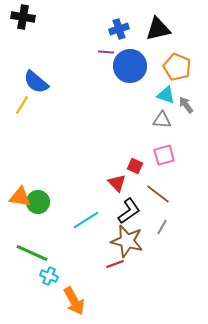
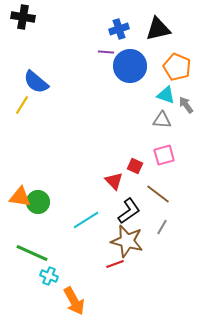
red triangle: moved 3 px left, 2 px up
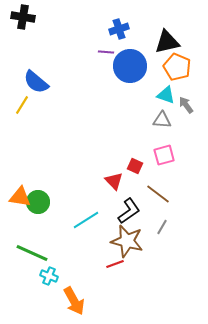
black triangle: moved 9 px right, 13 px down
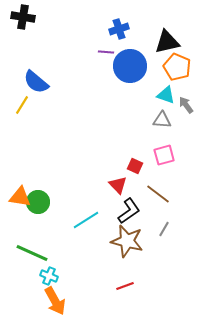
red triangle: moved 4 px right, 4 px down
gray line: moved 2 px right, 2 px down
red line: moved 10 px right, 22 px down
orange arrow: moved 19 px left
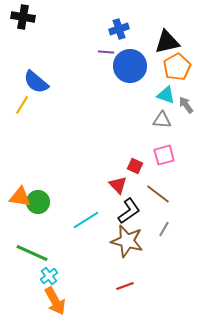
orange pentagon: rotated 20 degrees clockwise
cyan cross: rotated 30 degrees clockwise
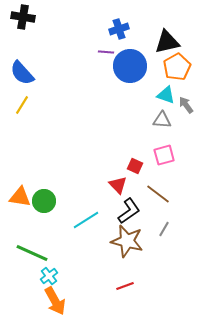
blue semicircle: moved 14 px left, 9 px up; rotated 8 degrees clockwise
green circle: moved 6 px right, 1 px up
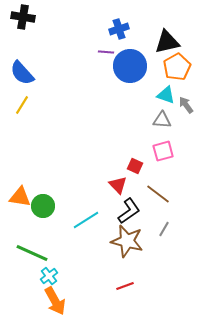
pink square: moved 1 px left, 4 px up
green circle: moved 1 px left, 5 px down
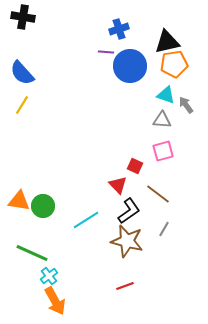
orange pentagon: moved 3 px left, 3 px up; rotated 20 degrees clockwise
orange triangle: moved 1 px left, 4 px down
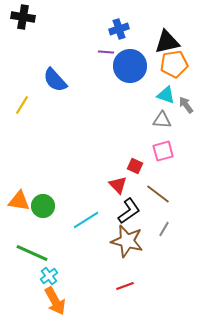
blue semicircle: moved 33 px right, 7 px down
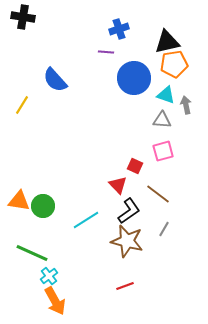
blue circle: moved 4 px right, 12 px down
gray arrow: rotated 24 degrees clockwise
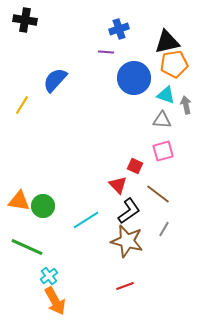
black cross: moved 2 px right, 3 px down
blue semicircle: rotated 84 degrees clockwise
green line: moved 5 px left, 6 px up
